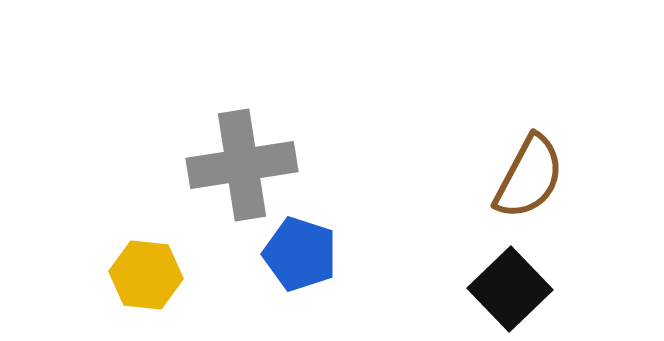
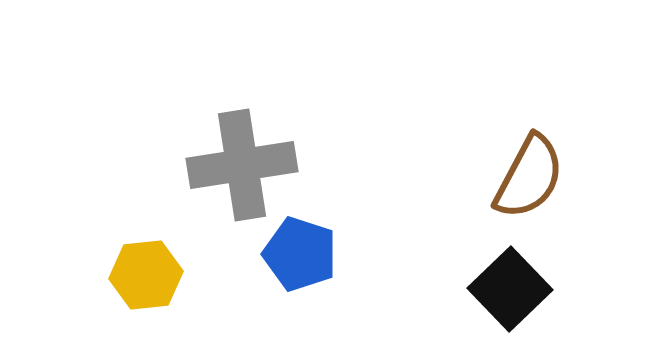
yellow hexagon: rotated 12 degrees counterclockwise
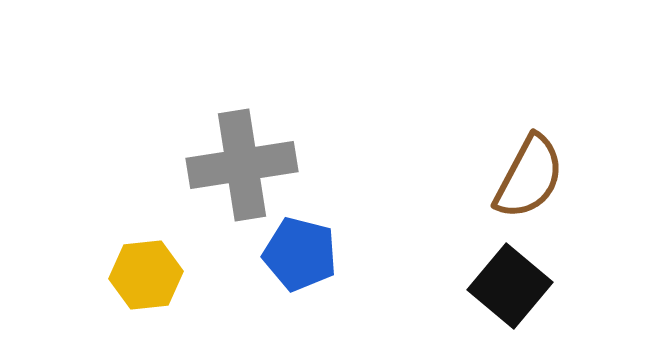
blue pentagon: rotated 4 degrees counterclockwise
black square: moved 3 px up; rotated 6 degrees counterclockwise
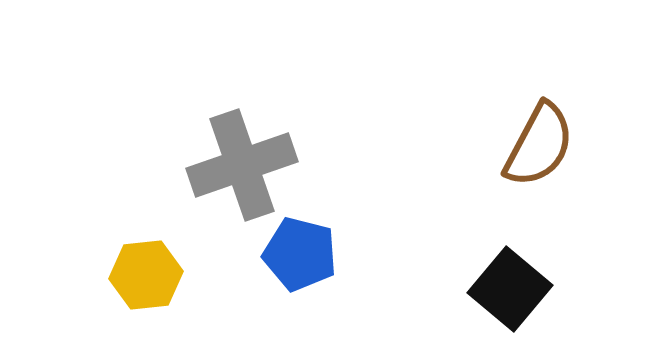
gray cross: rotated 10 degrees counterclockwise
brown semicircle: moved 10 px right, 32 px up
black square: moved 3 px down
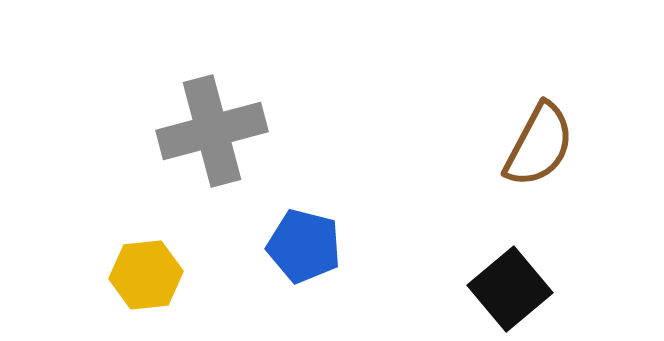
gray cross: moved 30 px left, 34 px up; rotated 4 degrees clockwise
blue pentagon: moved 4 px right, 8 px up
black square: rotated 10 degrees clockwise
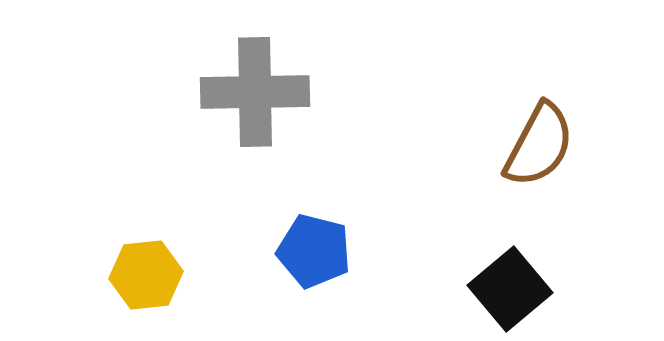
gray cross: moved 43 px right, 39 px up; rotated 14 degrees clockwise
blue pentagon: moved 10 px right, 5 px down
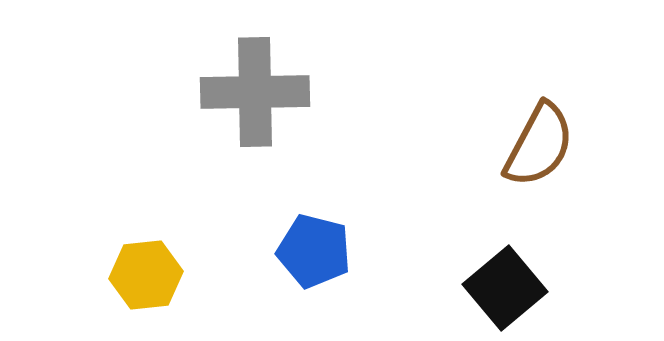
black square: moved 5 px left, 1 px up
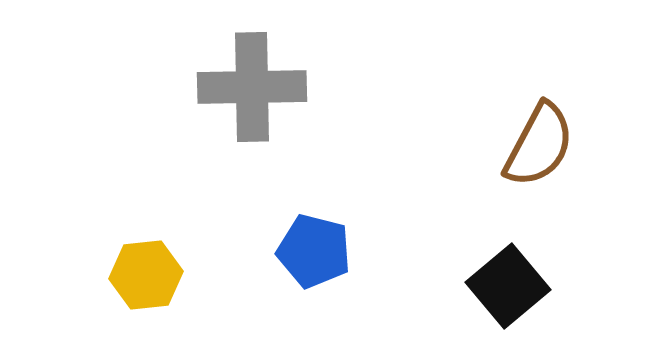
gray cross: moved 3 px left, 5 px up
black square: moved 3 px right, 2 px up
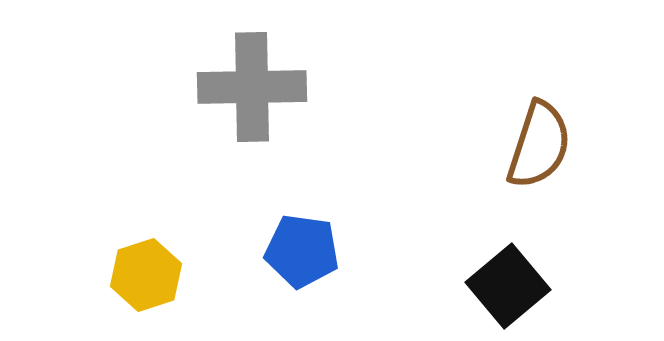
brown semicircle: rotated 10 degrees counterclockwise
blue pentagon: moved 12 px left; rotated 6 degrees counterclockwise
yellow hexagon: rotated 12 degrees counterclockwise
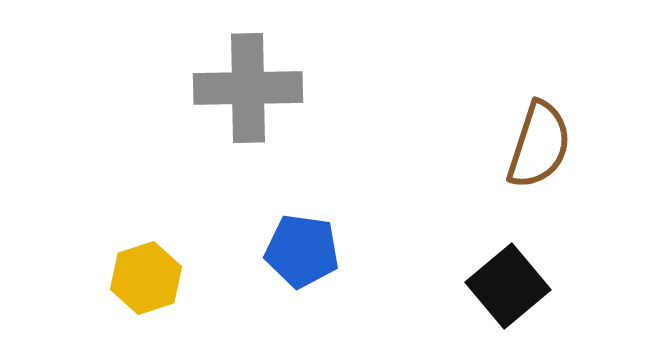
gray cross: moved 4 px left, 1 px down
yellow hexagon: moved 3 px down
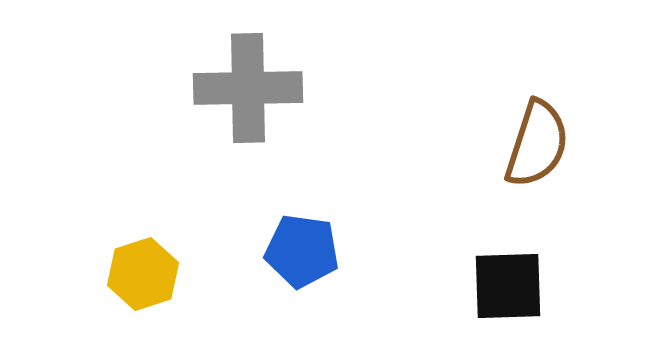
brown semicircle: moved 2 px left, 1 px up
yellow hexagon: moved 3 px left, 4 px up
black square: rotated 38 degrees clockwise
